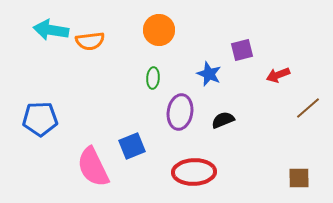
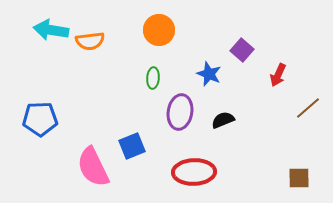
purple square: rotated 35 degrees counterclockwise
red arrow: rotated 45 degrees counterclockwise
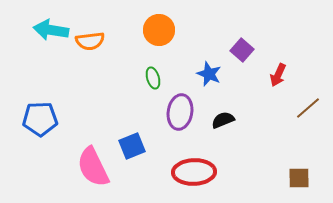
green ellipse: rotated 20 degrees counterclockwise
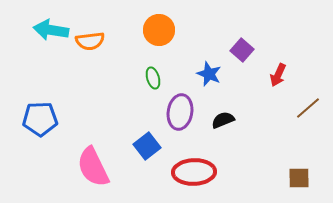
blue square: moved 15 px right; rotated 16 degrees counterclockwise
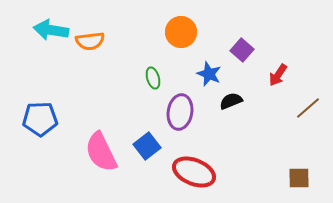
orange circle: moved 22 px right, 2 px down
red arrow: rotated 10 degrees clockwise
black semicircle: moved 8 px right, 19 px up
pink semicircle: moved 8 px right, 15 px up
red ellipse: rotated 24 degrees clockwise
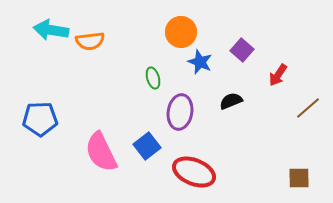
blue star: moved 9 px left, 12 px up
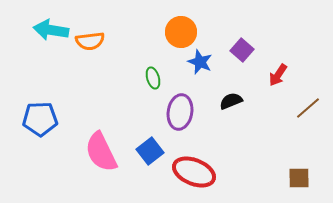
blue square: moved 3 px right, 5 px down
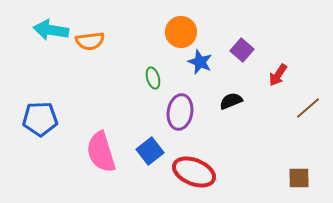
pink semicircle: rotated 9 degrees clockwise
